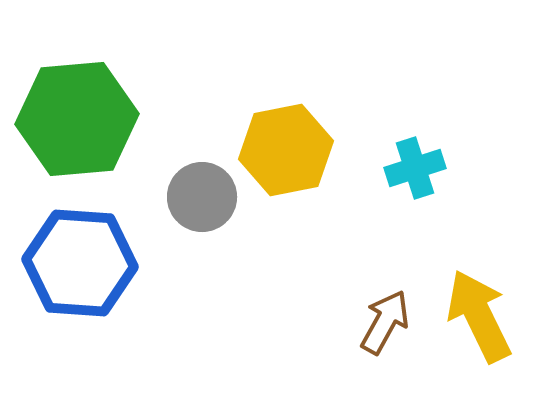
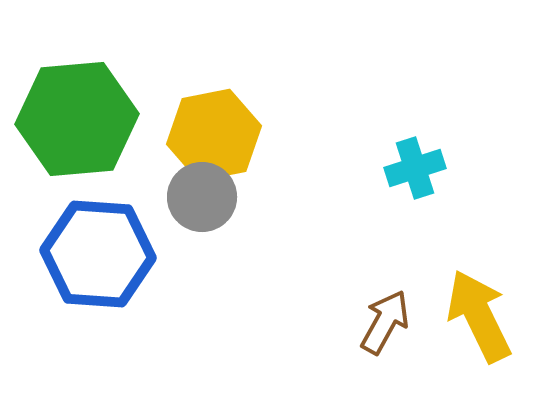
yellow hexagon: moved 72 px left, 15 px up
blue hexagon: moved 18 px right, 9 px up
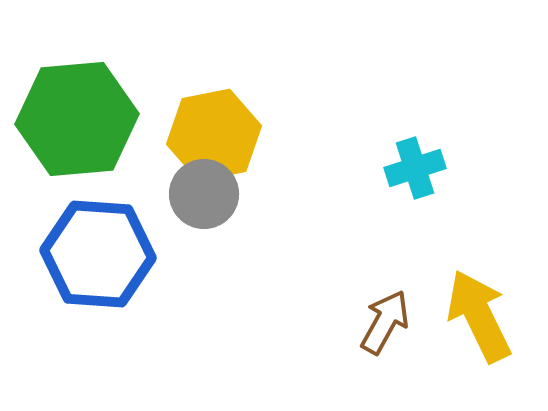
gray circle: moved 2 px right, 3 px up
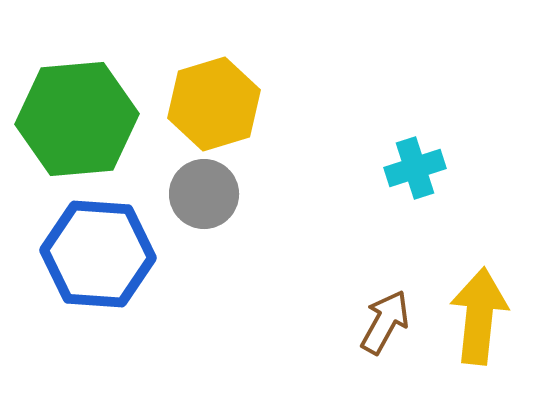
yellow hexagon: moved 31 px up; rotated 6 degrees counterclockwise
yellow arrow: rotated 32 degrees clockwise
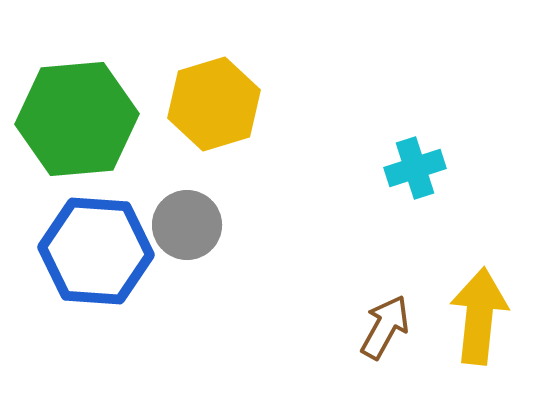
gray circle: moved 17 px left, 31 px down
blue hexagon: moved 2 px left, 3 px up
brown arrow: moved 5 px down
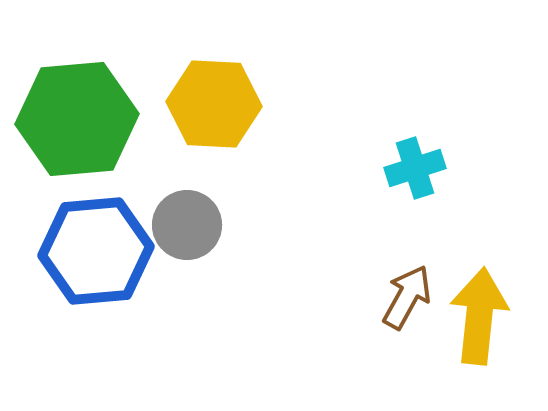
yellow hexagon: rotated 20 degrees clockwise
blue hexagon: rotated 9 degrees counterclockwise
brown arrow: moved 22 px right, 30 px up
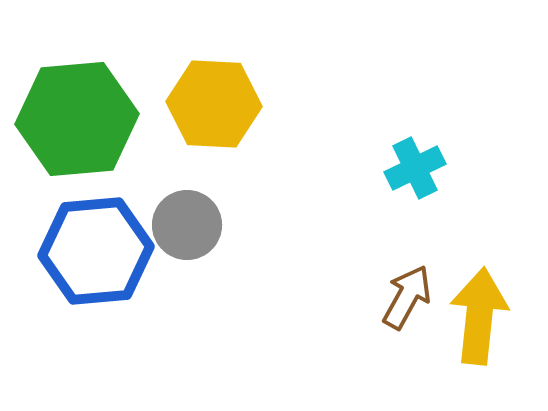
cyan cross: rotated 8 degrees counterclockwise
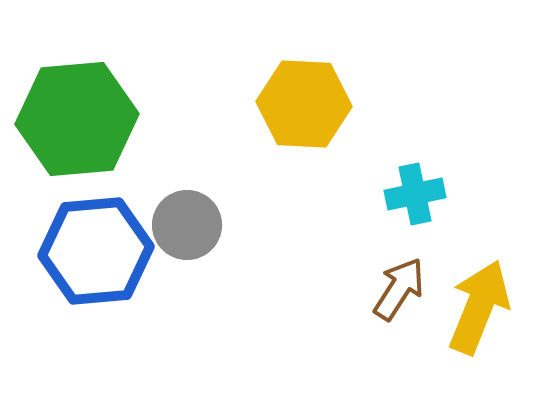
yellow hexagon: moved 90 px right
cyan cross: moved 26 px down; rotated 14 degrees clockwise
brown arrow: moved 8 px left, 8 px up; rotated 4 degrees clockwise
yellow arrow: moved 9 px up; rotated 16 degrees clockwise
